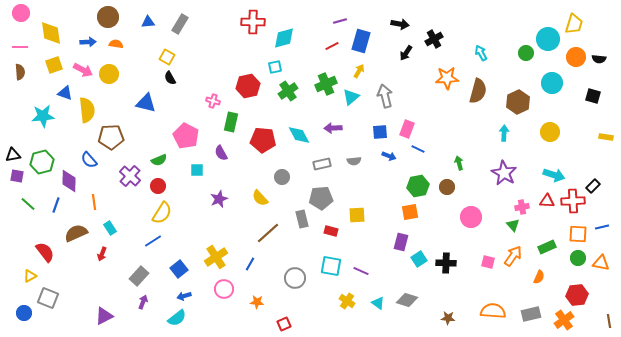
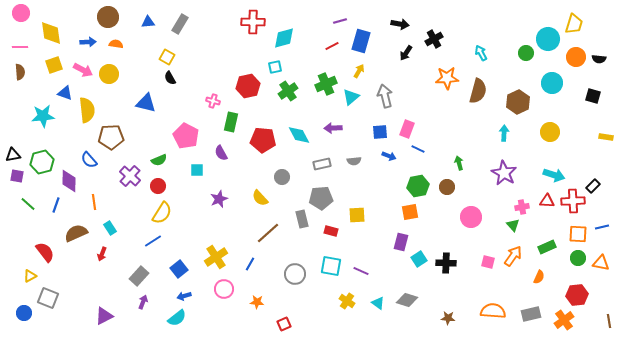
gray circle at (295, 278): moved 4 px up
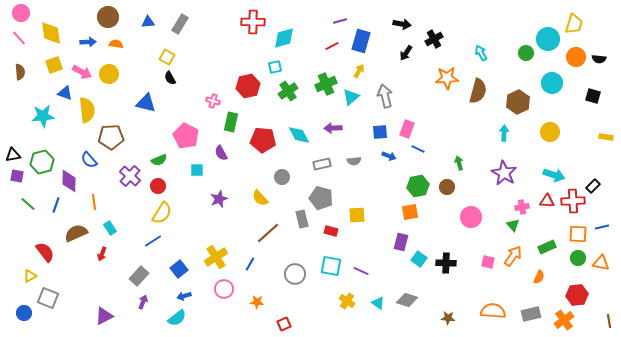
black arrow at (400, 24): moved 2 px right
pink line at (20, 47): moved 1 px left, 9 px up; rotated 49 degrees clockwise
pink arrow at (83, 70): moved 1 px left, 2 px down
gray pentagon at (321, 198): rotated 20 degrees clockwise
cyan square at (419, 259): rotated 21 degrees counterclockwise
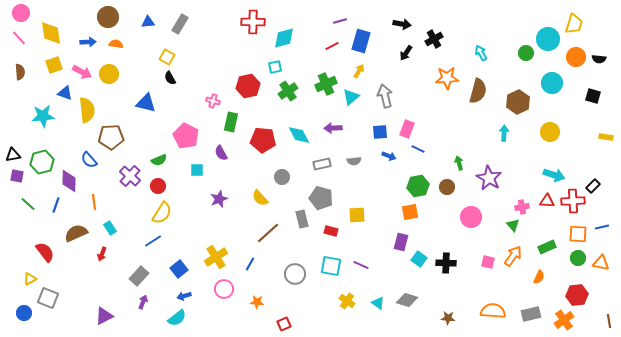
purple star at (504, 173): moved 15 px left, 5 px down
purple line at (361, 271): moved 6 px up
yellow triangle at (30, 276): moved 3 px down
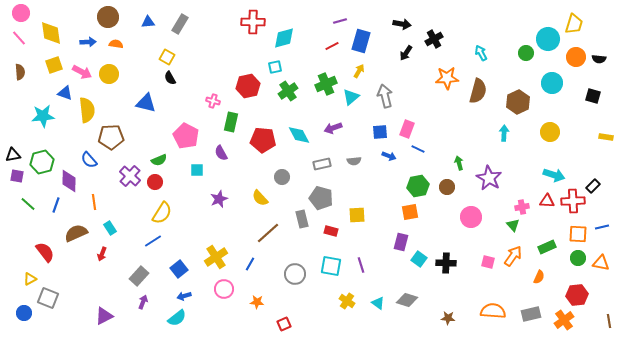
purple arrow at (333, 128): rotated 18 degrees counterclockwise
red circle at (158, 186): moved 3 px left, 4 px up
purple line at (361, 265): rotated 49 degrees clockwise
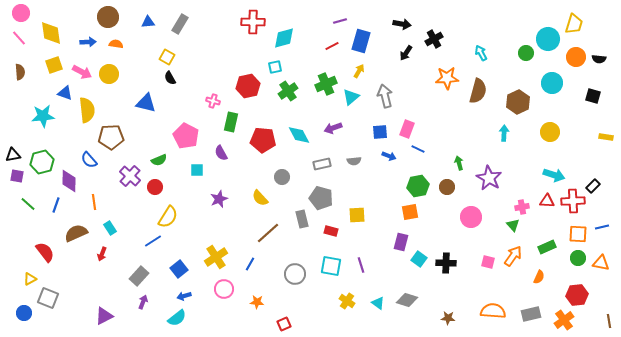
red circle at (155, 182): moved 5 px down
yellow semicircle at (162, 213): moved 6 px right, 4 px down
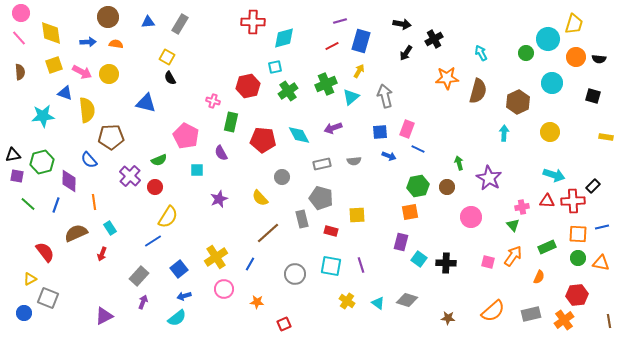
orange semicircle at (493, 311): rotated 135 degrees clockwise
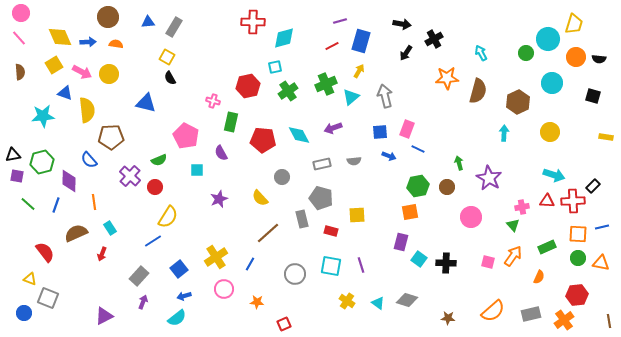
gray rectangle at (180, 24): moved 6 px left, 3 px down
yellow diamond at (51, 33): moved 9 px right, 4 px down; rotated 15 degrees counterclockwise
yellow square at (54, 65): rotated 12 degrees counterclockwise
yellow triangle at (30, 279): rotated 48 degrees clockwise
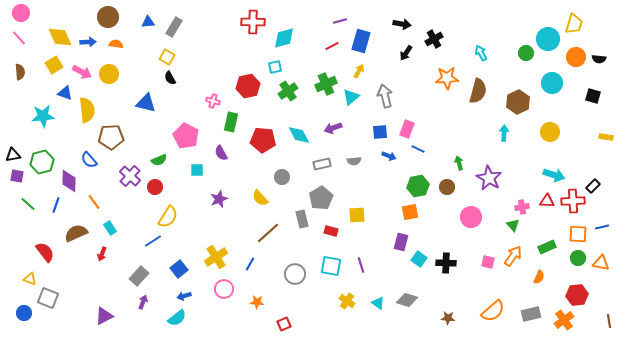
gray pentagon at (321, 198): rotated 25 degrees clockwise
orange line at (94, 202): rotated 28 degrees counterclockwise
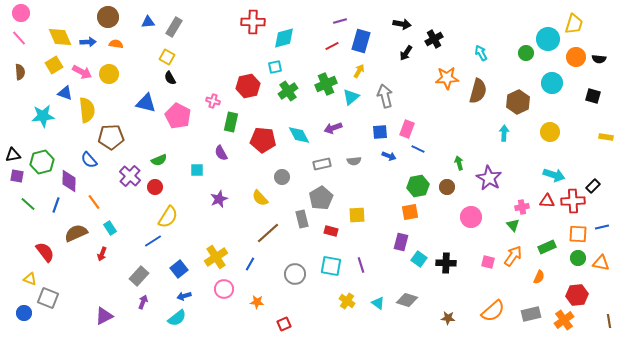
pink pentagon at (186, 136): moved 8 px left, 20 px up
